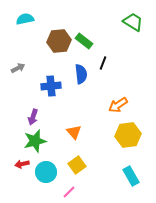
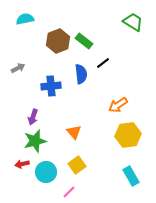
brown hexagon: moved 1 px left; rotated 15 degrees counterclockwise
black line: rotated 32 degrees clockwise
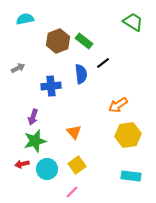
cyan circle: moved 1 px right, 3 px up
cyan rectangle: rotated 54 degrees counterclockwise
pink line: moved 3 px right
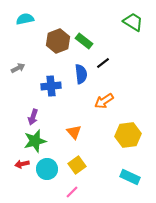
orange arrow: moved 14 px left, 4 px up
cyan rectangle: moved 1 px left, 1 px down; rotated 18 degrees clockwise
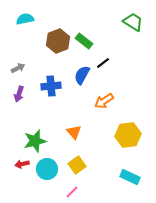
blue semicircle: moved 1 px right, 1 px down; rotated 144 degrees counterclockwise
purple arrow: moved 14 px left, 23 px up
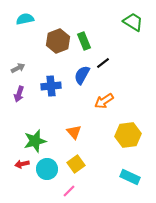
green rectangle: rotated 30 degrees clockwise
yellow square: moved 1 px left, 1 px up
pink line: moved 3 px left, 1 px up
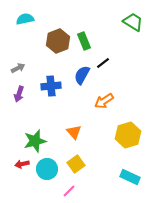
yellow hexagon: rotated 10 degrees counterclockwise
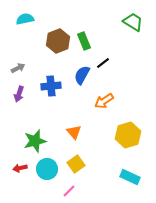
red arrow: moved 2 px left, 4 px down
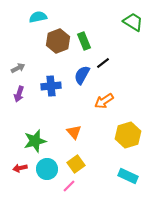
cyan semicircle: moved 13 px right, 2 px up
cyan rectangle: moved 2 px left, 1 px up
pink line: moved 5 px up
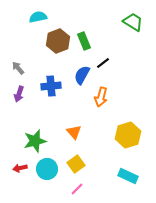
gray arrow: rotated 104 degrees counterclockwise
orange arrow: moved 3 px left, 4 px up; rotated 42 degrees counterclockwise
pink line: moved 8 px right, 3 px down
